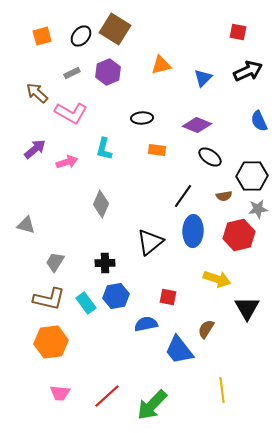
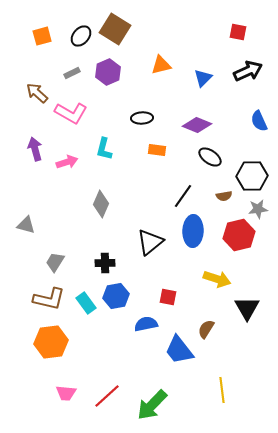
purple arrow at (35, 149): rotated 65 degrees counterclockwise
pink trapezoid at (60, 393): moved 6 px right
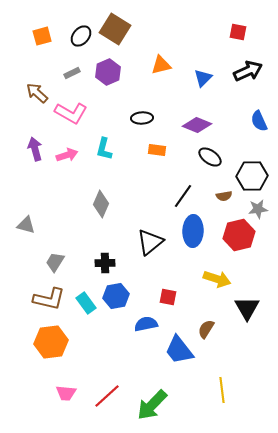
pink arrow at (67, 162): moved 7 px up
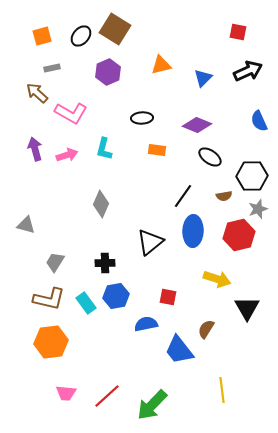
gray rectangle at (72, 73): moved 20 px left, 5 px up; rotated 14 degrees clockwise
gray star at (258, 209): rotated 12 degrees counterclockwise
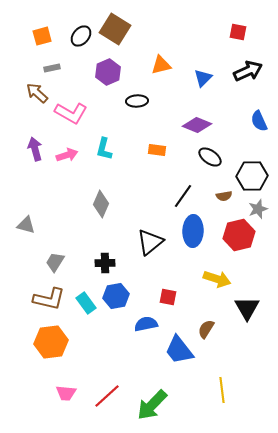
black ellipse at (142, 118): moved 5 px left, 17 px up
